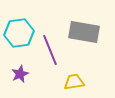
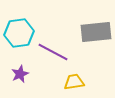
gray rectangle: moved 12 px right; rotated 16 degrees counterclockwise
purple line: moved 3 px right, 2 px down; rotated 40 degrees counterclockwise
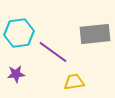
gray rectangle: moved 1 px left, 2 px down
purple line: rotated 8 degrees clockwise
purple star: moved 4 px left; rotated 18 degrees clockwise
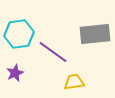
cyan hexagon: moved 1 px down
purple star: moved 1 px left, 1 px up; rotated 18 degrees counterclockwise
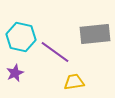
cyan hexagon: moved 2 px right, 3 px down; rotated 20 degrees clockwise
purple line: moved 2 px right
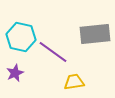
purple line: moved 2 px left
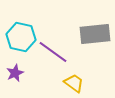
yellow trapezoid: moved 1 px down; rotated 45 degrees clockwise
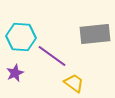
cyan hexagon: rotated 8 degrees counterclockwise
purple line: moved 1 px left, 4 px down
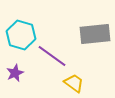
cyan hexagon: moved 2 px up; rotated 12 degrees clockwise
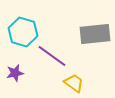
cyan hexagon: moved 2 px right, 3 px up
purple star: rotated 12 degrees clockwise
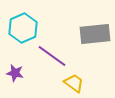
cyan hexagon: moved 4 px up; rotated 20 degrees clockwise
purple star: rotated 24 degrees clockwise
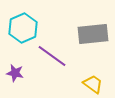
gray rectangle: moved 2 px left
yellow trapezoid: moved 19 px right, 1 px down
